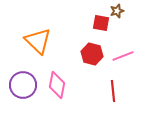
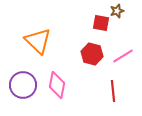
pink line: rotated 10 degrees counterclockwise
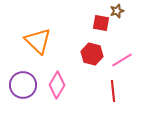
pink line: moved 1 px left, 4 px down
pink diamond: rotated 20 degrees clockwise
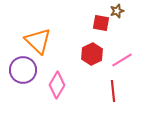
red hexagon: rotated 20 degrees clockwise
purple circle: moved 15 px up
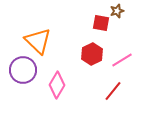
red line: rotated 45 degrees clockwise
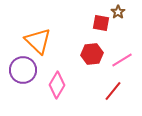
brown star: moved 1 px right, 1 px down; rotated 16 degrees counterclockwise
red hexagon: rotated 20 degrees clockwise
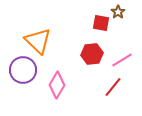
red line: moved 4 px up
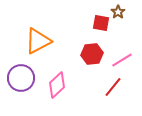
orange triangle: rotated 48 degrees clockwise
purple circle: moved 2 px left, 8 px down
pink diamond: rotated 16 degrees clockwise
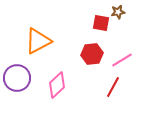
brown star: rotated 24 degrees clockwise
purple circle: moved 4 px left
red line: rotated 10 degrees counterclockwise
